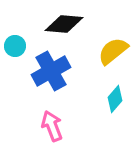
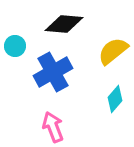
blue cross: moved 2 px right, 1 px down
pink arrow: moved 1 px right, 1 px down
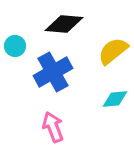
cyan diamond: rotated 44 degrees clockwise
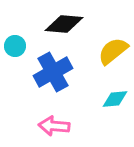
pink arrow: moved 1 px right, 1 px up; rotated 64 degrees counterclockwise
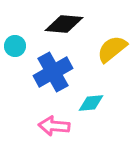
yellow semicircle: moved 1 px left, 2 px up
cyan diamond: moved 24 px left, 4 px down
